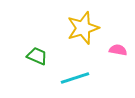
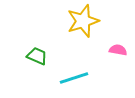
yellow star: moved 7 px up
cyan line: moved 1 px left
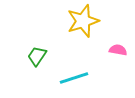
green trapezoid: rotated 80 degrees counterclockwise
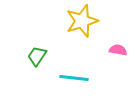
yellow star: moved 1 px left
cyan line: rotated 24 degrees clockwise
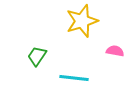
pink semicircle: moved 3 px left, 1 px down
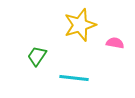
yellow star: moved 2 px left, 4 px down
pink semicircle: moved 8 px up
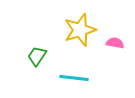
yellow star: moved 5 px down
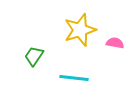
green trapezoid: moved 3 px left
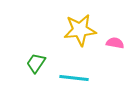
yellow star: rotated 12 degrees clockwise
green trapezoid: moved 2 px right, 7 px down
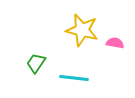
yellow star: moved 2 px right; rotated 20 degrees clockwise
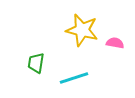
green trapezoid: rotated 25 degrees counterclockwise
cyan line: rotated 24 degrees counterclockwise
